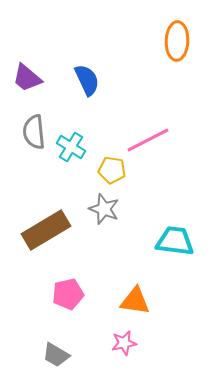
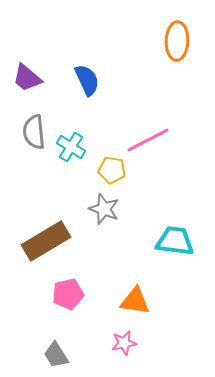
brown rectangle: moved 11 px down
gray trapezoid: rotated 28 degrees clockwise
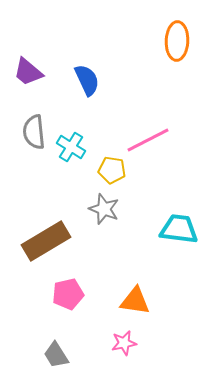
purple trapezoid: moved 1 px right, 6 px up
cyan trapezoid: moved 4 px right, 12 px up
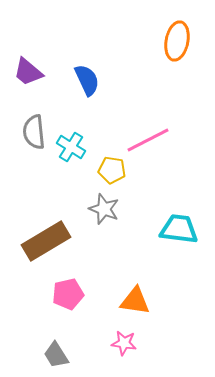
orange ellipse: rotated 9 degrees clockwise
pink star: rotated 20 degrees clockwise
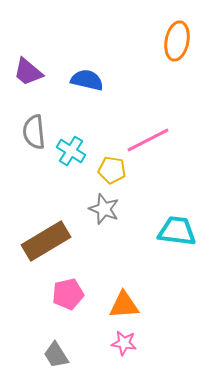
blue semicircle: rotated 52 degrees counterclockwise
cyan cross: moved 4 px down
cyan trapezoid: moved 2 px left, 2 px down
orange triangle: moved 11 px left, 4 px down; rotated 12 degrees counterclockwise
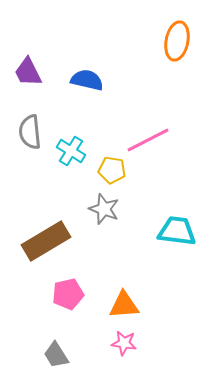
purple trapezoid: rotated 24 degrees clockwise
gray semicircle: moved 4 px left
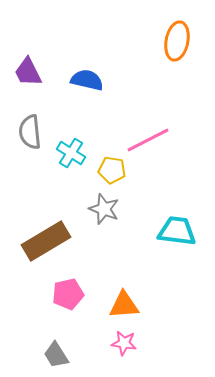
cyan cross: moved 2 px down
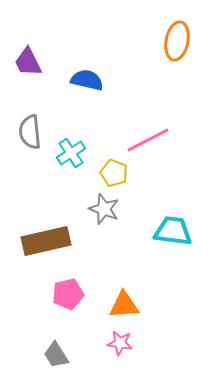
purple trapezoid: moved 10 px up
cyan cross: rotated 24 degrees clockwise
yellow pentagon: moved 2 px right, 3 px down; rotated 12 degrees clockwise
cyan trapezoid: moved 4 px left
brown rectangle: rotated 18 degrees clockwise
pink star: moved 4 px left
